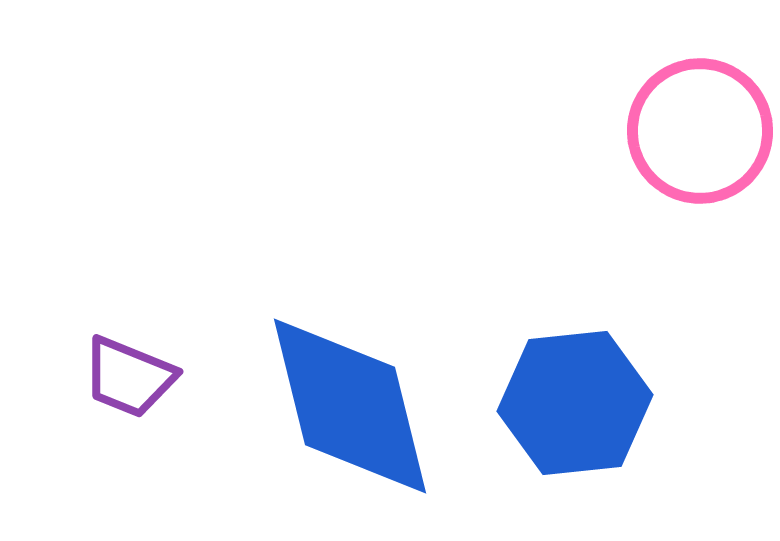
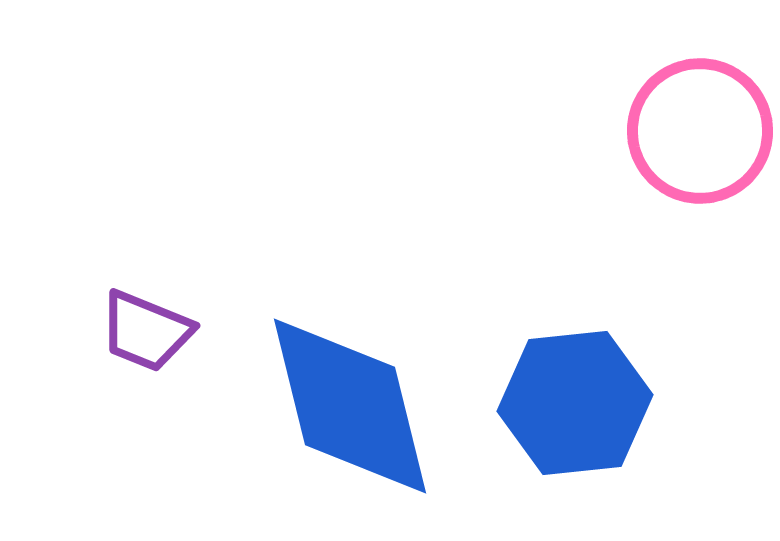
purple trapezoid: moved 17 px right, 46 px up
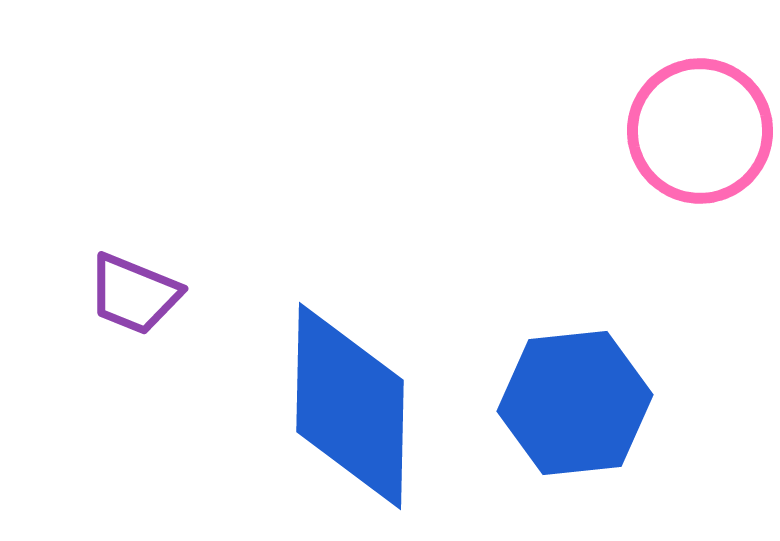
purple trapezoid: moved 12 px left, 37 px up
blue diamond: rotated 15 degrees clockwise
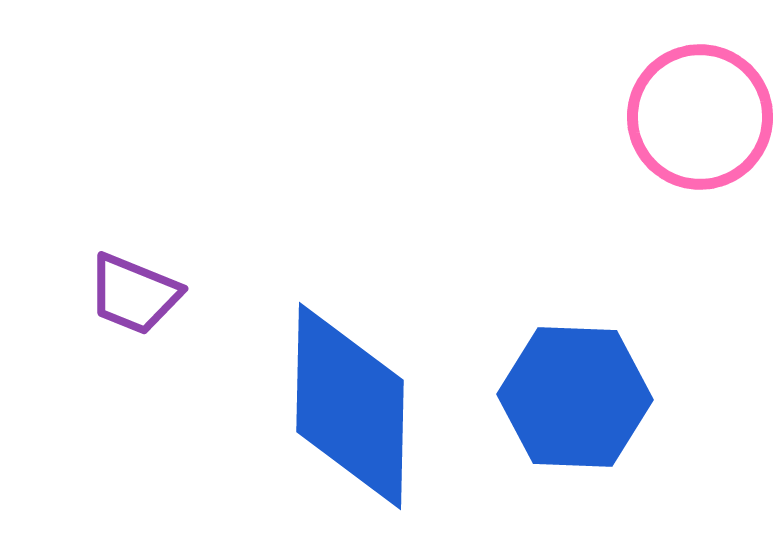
pink circle: moved 14 px up
blue hexagon: moved 6 px up; rotated 8 degrees clockwise
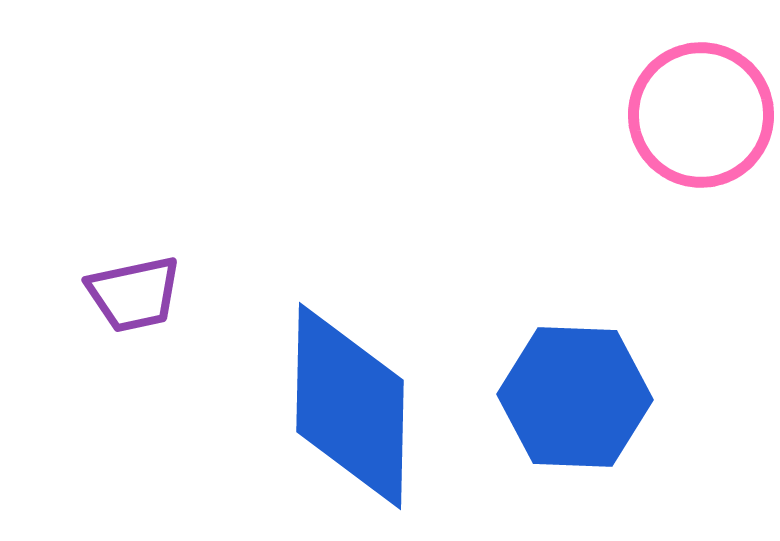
pink circle: moved 1 px right, 2 px up
purple trapezoid: rotated 34 degrees counterclockwise
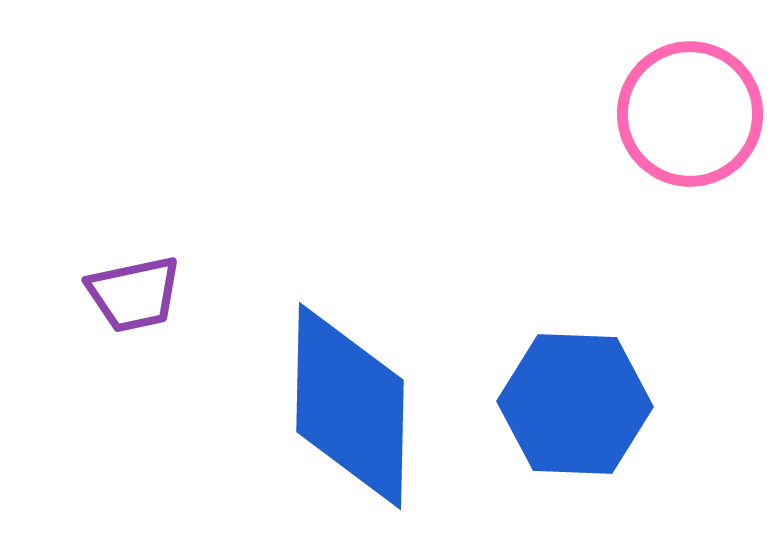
pink circle: moved 11 px left, 1 px up
blue hexagon: moved 7 px down
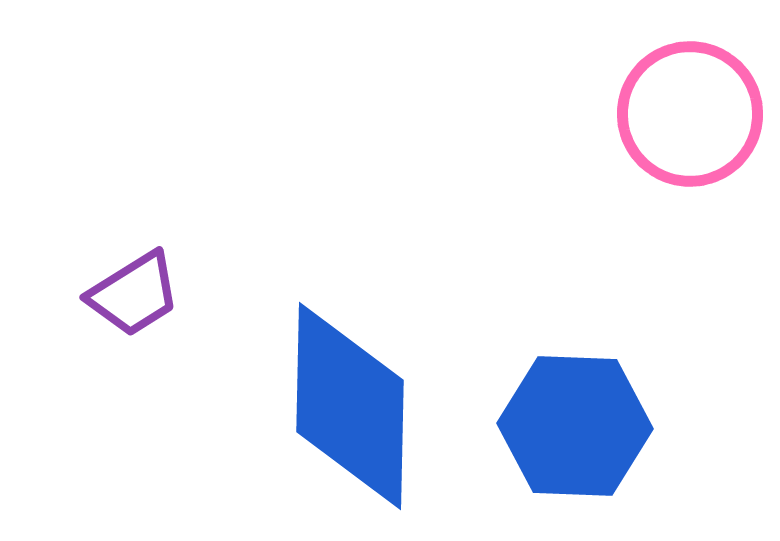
purple trapezoid: rotated 20 degrees counterclockwise
blue hexagon: moved 22 px down
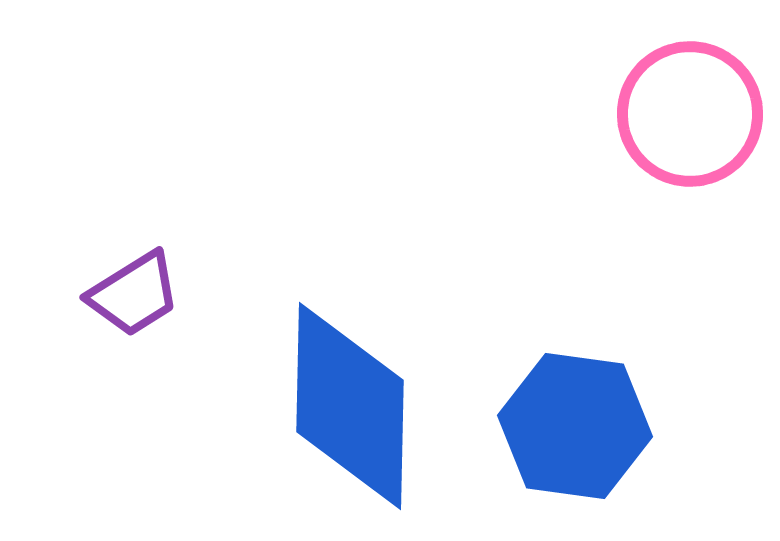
blue hexagon: rotated 6 degrees clockwise
